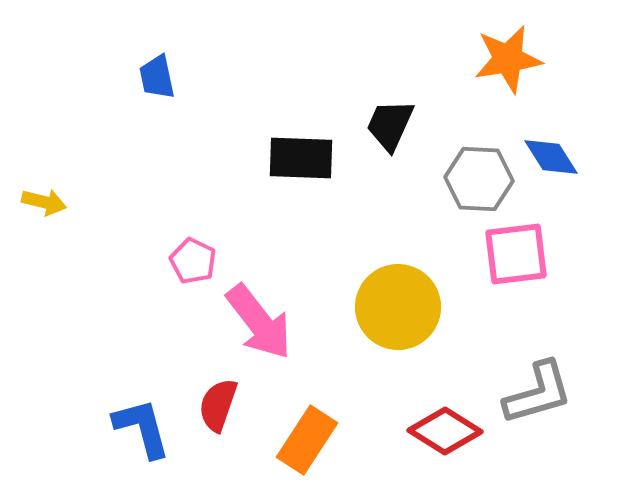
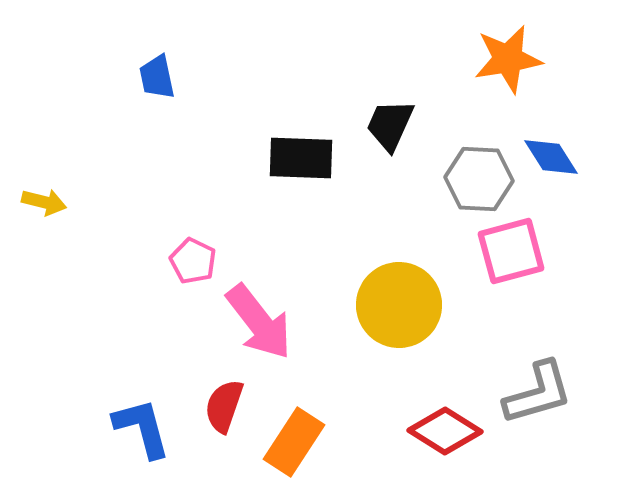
pink square: moved 5 px left, 3 px up; rotated 8 degrees counterclockwise
yellow circle: moved 1 px right, 2 px up
red semicircle: moved 6 px right, 1 px down
orange rectangle: moved 13 px left, 2 px down
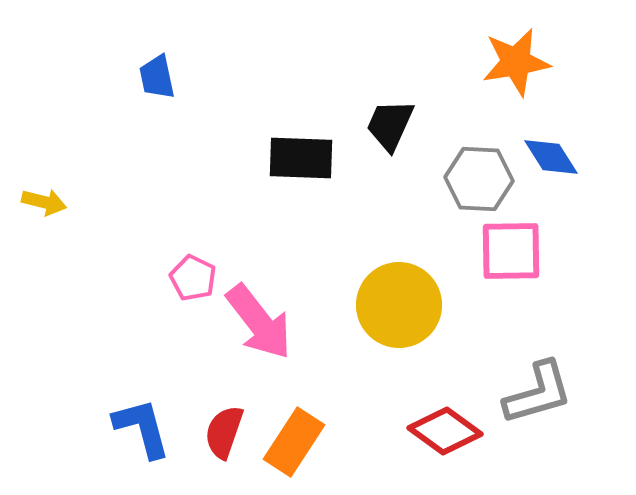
orange star: moved 8 px right, 3 px down
pink square: rotated 14 degrees clockwise
pink pentagon: moved 17 px down
red semicircle: moved 26 px down
red diamond: rotated 4 degrees clockwise
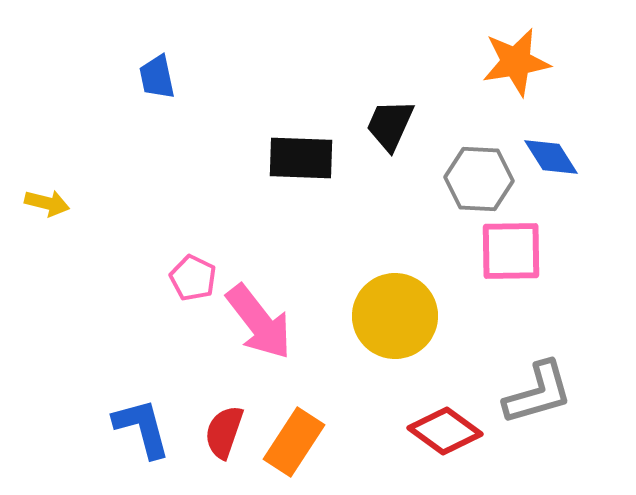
yellow arrow: moved 3 px right, 1 px down
yellow circle: moved 4 px left, 11 px down
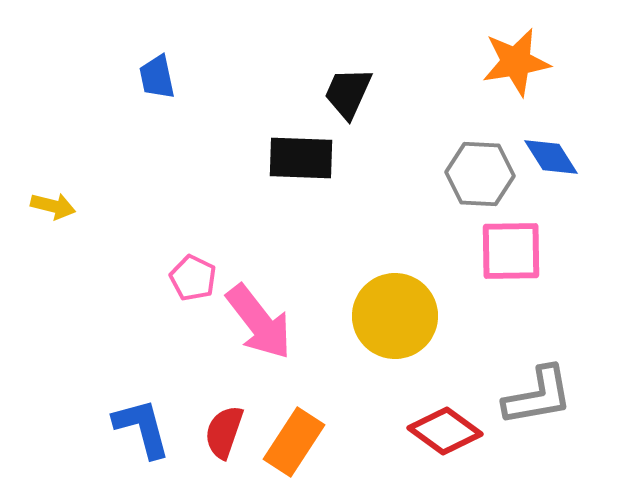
black trapezoid: moved 42 px left, 32 px up
gray hexagon: moved 1 px right, 5 px up
yellow arrow: moved 6 px right, 3 px down
gray L-shape: moved 3 px down; rotated 6 degrees clockwise
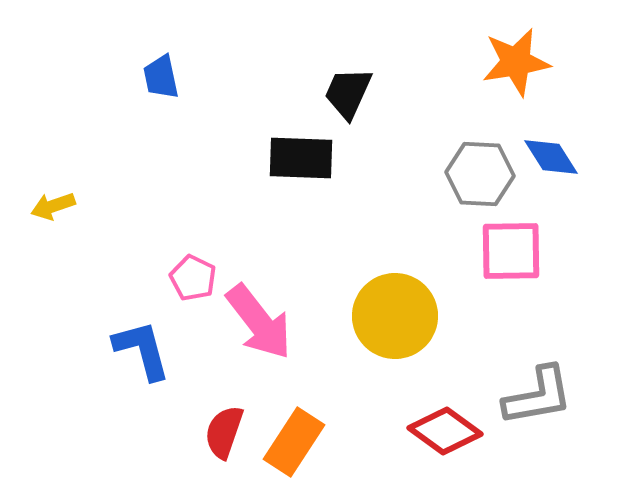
blue trapezoid: moved 4 px right
yellow arrow: rotated 147 degrees clockwise
blue L-shape: moved 78 px up
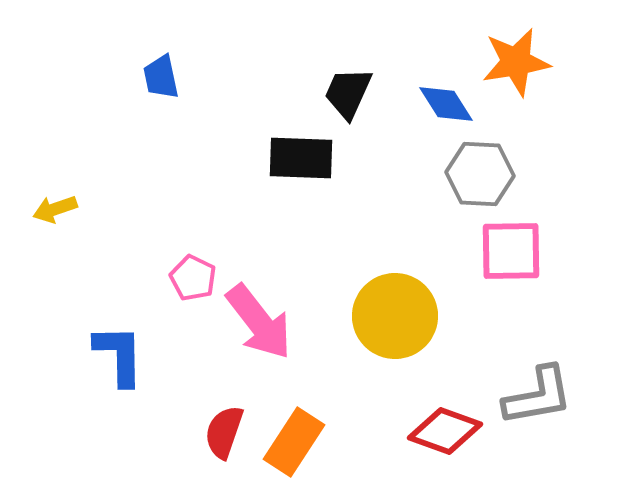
blue diamond: moved 105 px left, 53 px up
yellow arrow: moved 2 px right, 3 px down
blue L-shape: moved 23 px left, 5 px down; rotated 14 degrees clockwise
red diamond: rotated 16 degrees counterclockwise
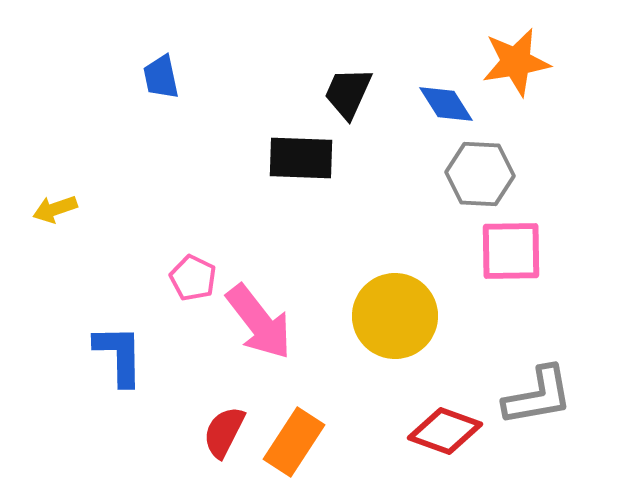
red semicircle: rotated 8 degrees clockwise
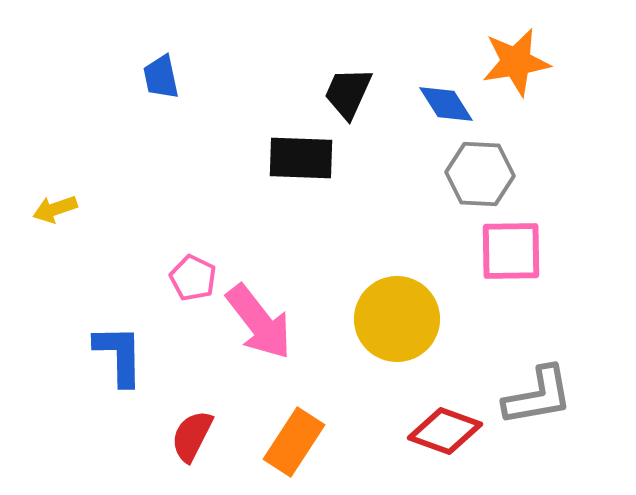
yellow circle: moved 2 px right, 3 px down
red semicircle: moved 32 px left, 4 px down
